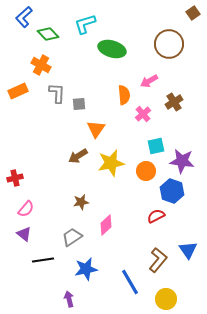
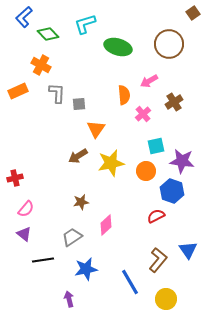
green ellipse: moved 6 px right, 2 px up
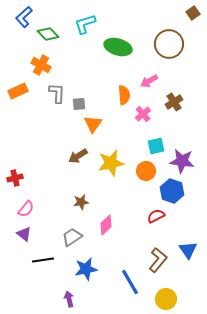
orange triangle: moved 3 px left, 5 px up
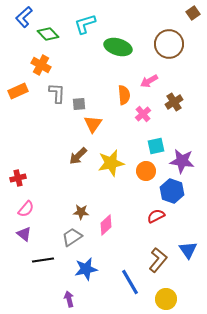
brown arrow: rotated 12 degrees counterclockwise
red cross: moved 3 px right
brown star: moved 10 px down; rotated 14 degrees clockwise
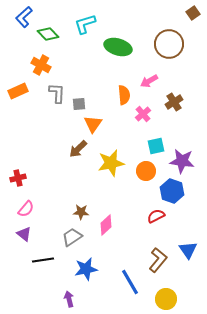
brown arrow: moved 7 px up
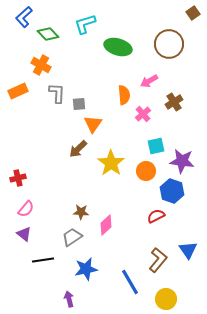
yellow star: rotated 24 degrees counterclockwise
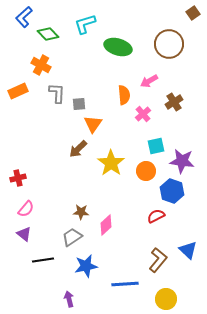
blue triangle: rotated 12 degrees counterclockwise
blue star: moved 3 px up
blue line: moved 5 px left, 2 px down; rotated 64 degrees counterclockwise
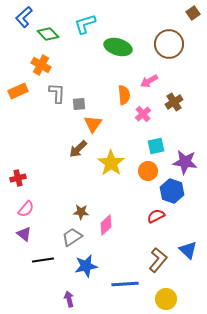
purple star: moved 3 px right, 1 px down
orange circle: moved 2 px right
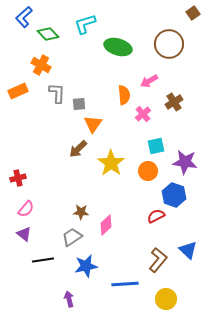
blue hexagon: moved 2 px right, 4 px down
